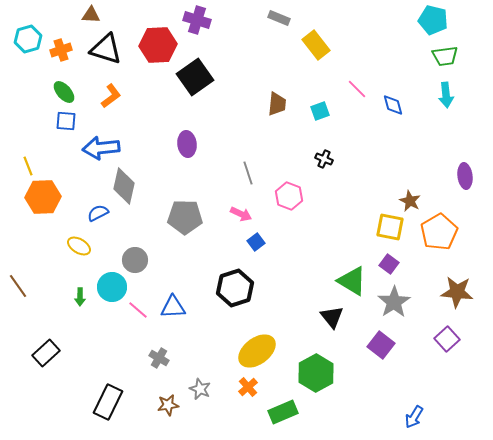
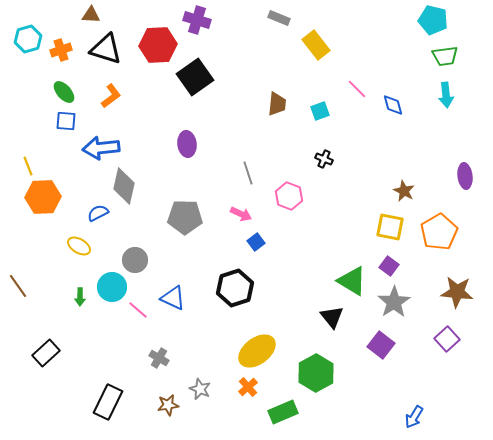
brown star at (410, 201): moved 6 px left, 10 px up
purple square at (389, 264): moved 2 px down
blue triangle at (173, 307): moved 9 px up; rotated 28 degrees clockwise
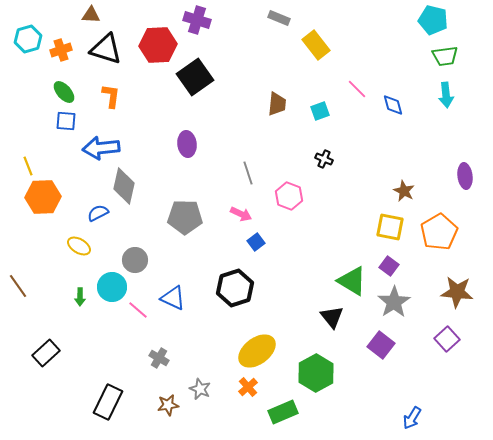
orange L-shape at (111, 96): rotated 45 degrees counterclockwise
blue arrow at (414, 417): moved 2 px left, 1 px down
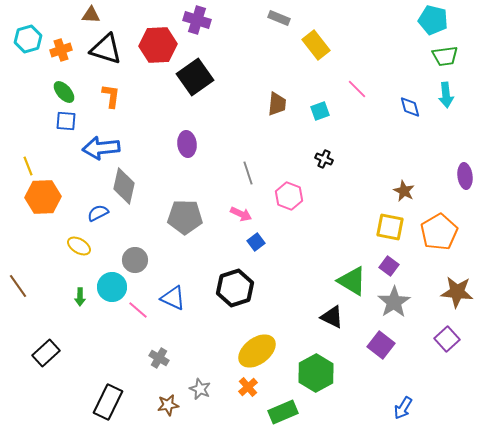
blue diamond at (393, 105): moved 17 px right, 2 px down
black triangle at (332, 317): rotated 25 degrees counterclockwise
blue arrow at (412, 418): moved 9 px left, 10 px up
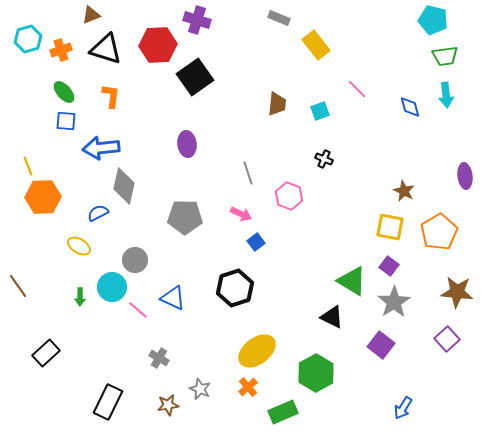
brown triangle at (91, 15): rotated 24 degrees counterclockwise
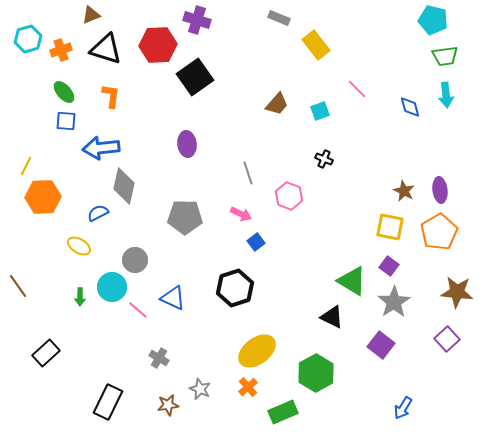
brown trapezoid at (277, 104): rotated 35 degrees clockwise
yellow line at (28, 166): moved 2 px left; rotated 48 degrees clockwise
purple ellipse at (465, 176): moved 25 px left, 14 px down
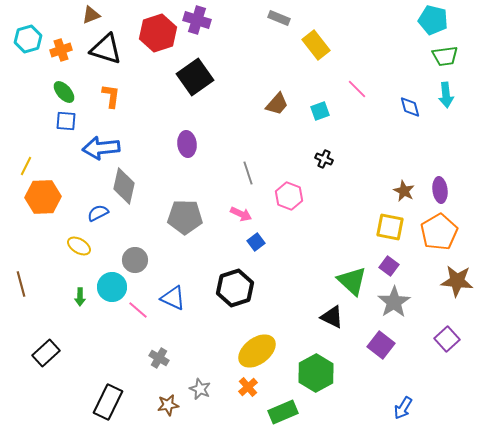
red hexagon at (158, 45): moved 12 px up; rotated 15 degrees counterclockwise
green triangle at (352, 281): rotated 12 degrees clockwise
brown line at (18, 286): moved 3 px right, 2 px up; rotated 20 degrees clockwise
brown star at (457, 292): moved 11 px up
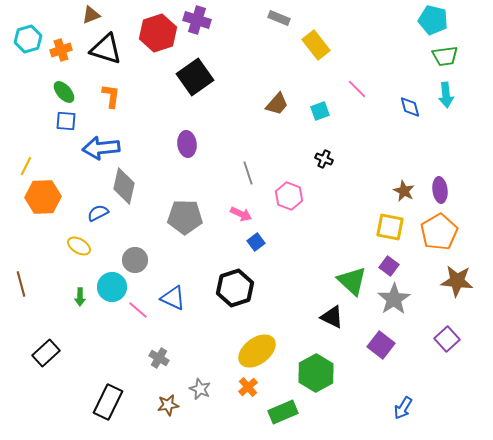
gray star at (394, 302): moved 3 px up
